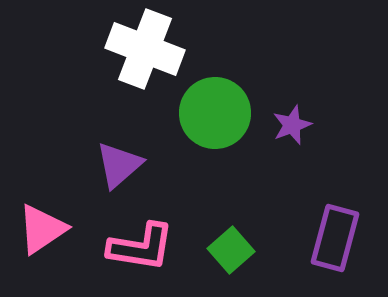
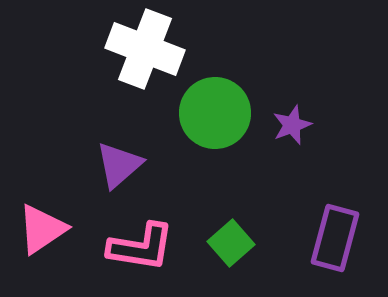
green square: moved 7 px up
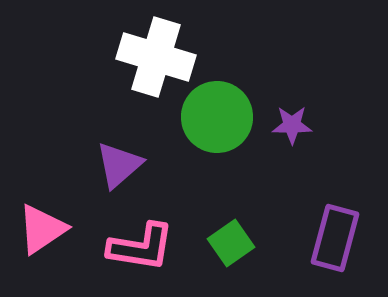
white cross: moved 11 px right, 8 px down; rotated 4 degrees counterclockwise
green circle: moved 2 px right, 4 px down
purple star: rotated 21 degrees clockwise
green square: rotated 6 degrees clockwise
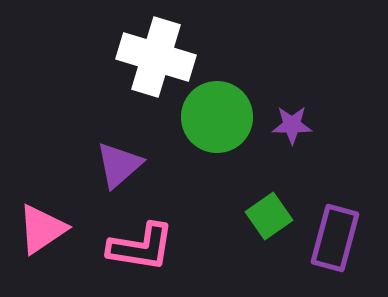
green square: moved 38 px right, 27 px up
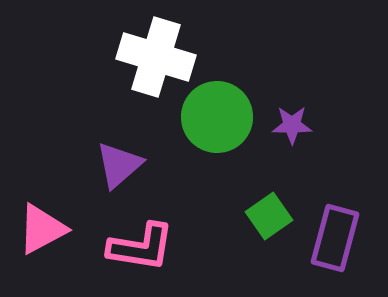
pink triangle: rotated 6 degrees clockwise
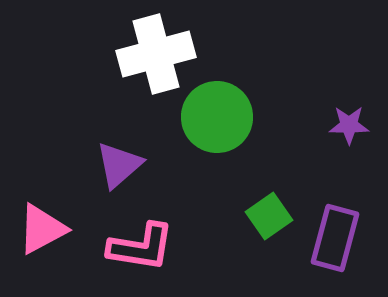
white cross: moved 3 px up; rotated 32 degrees counterclockwise
purple star: moved 57 px right
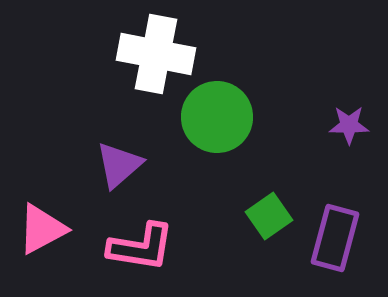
white cross: rotated 26 degrees clockwise
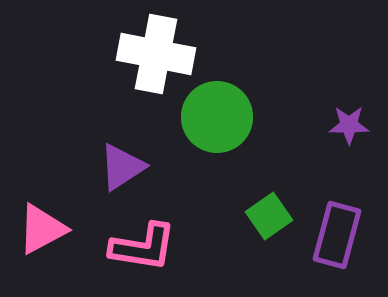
purple triangle: moved 3 px right, 2 px down; rotated 8 degrees clockwise
purple rectangle: moved 2 px right, 3 px up
pink L-shape: moved 2 px right
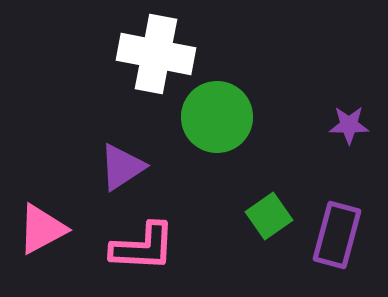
pink L-shape: rotated 6 degrees counterclockwise
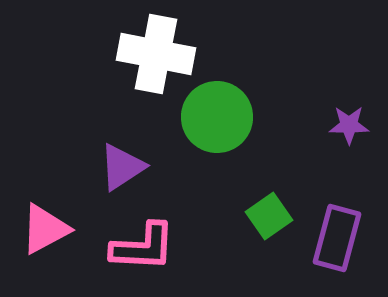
pink triangle: moved 3 px right
purple rectangle: moved 3 px down
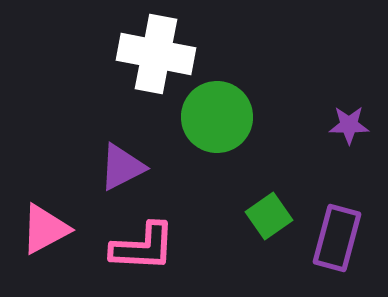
purple triangle: rotated 6 degrees clockwise
